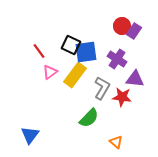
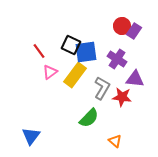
blue triangle: moved 1 px right, 1 px down
orange triangle: moved 1 px left, 1 px up
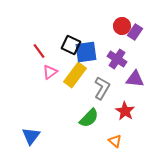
purple rectangle: moved 1 px right, 1 px down
red star: moved 3 px right, 14 px down; rotated 24 degrees clockwise
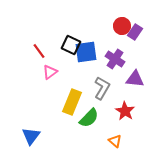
purple cross: moved 2 px left
yellow rectangle: moved 3 px left, 27 px down; rotated 15 degrees counterclockwise
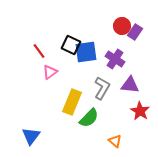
purple triangle: moved 5 px left, 6 px down
red star: moved 15 px right
